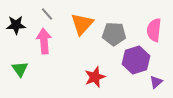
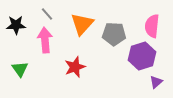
pink semicircle: moved 2 px left, 4 px up
pink arrow: moved 1 px right, 1 px up
purple hexagon: moved 6 px right, 4 px up
red star: moved 20 px left, 10 px up
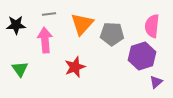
gray line: moved 2 px right; rotated 56 degrees counterclockwise
gray pentagon: moved 2 px left
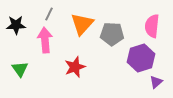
gray line: rotated 56 degrees counterclockwise
purple hexagon: moved 1 px left, 2 px down
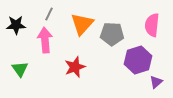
pink semicircle: moved 1 px up
purple hexagon: moved 3 px left, 2 px down
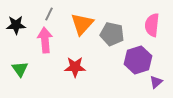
gray pentagon: rotated 10 degrees clockwise
red star: rotated 20 degrees clockwise
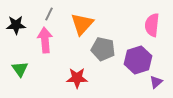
gray pentagon: moved 9 px left, 15 px down
red star: moved 2 px right, 11 px down
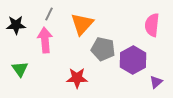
purple hexagon: moved 5 px left; rotated 12 degrees counterclockwise
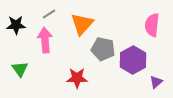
gray line: rotated 32 degrees clockwise
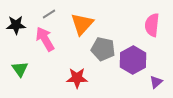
pink arrow: moved 1 px up; rotated 25 degrees counterclockwise
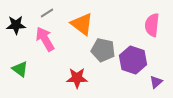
gray line: moved 2 px left, 1 px up
orange triangle: rotated 35 degrees counterclockwise
gray pentagon: moved 1 px down
purple hexagon: rotated 12 degrees counterclockwise
green triangle: rotated 18 degrees counterclockwise
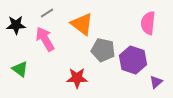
pink semicircle: moved 4 px left, 2 px up
